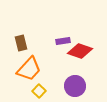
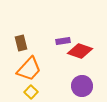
purple circle: moved 7 px right
yellow square: moved 8 px left, 1 px down
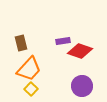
yellow square: moved 3 px up
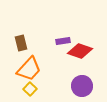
yellow square: moved 1 px left
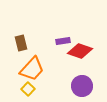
orange trapezoid: moved 3 px right
yellow square: moved 2 px left
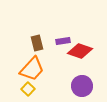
brown rectangle: moved 16 px right
